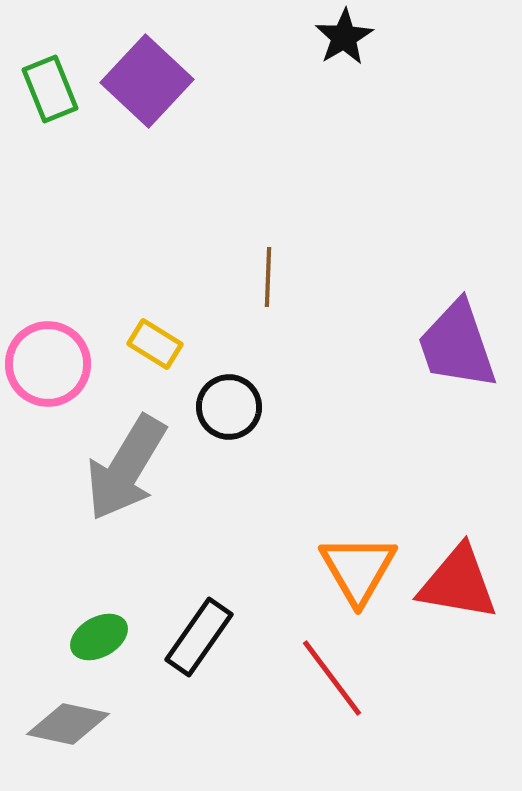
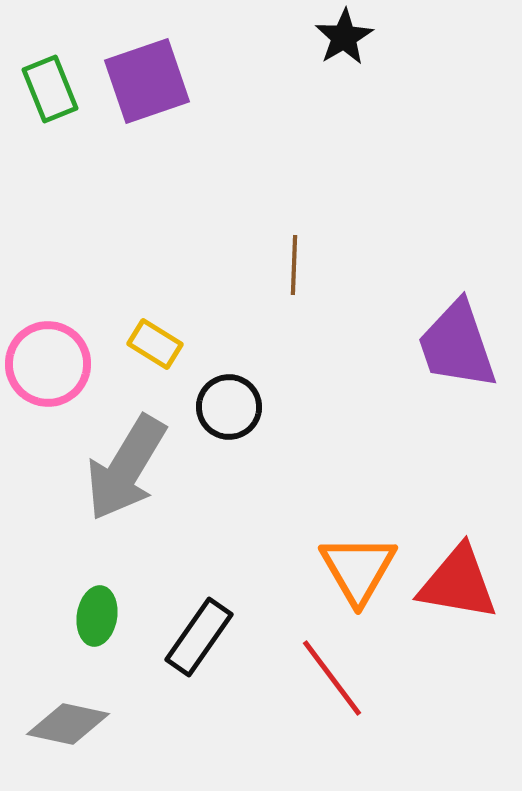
purple square: rotated 28 degrees clockwise
brown line: moved 26 px right, 12 px up
green ellipse: moved 2 px left, 21 px up; rotated 52 degrees counterclockwise
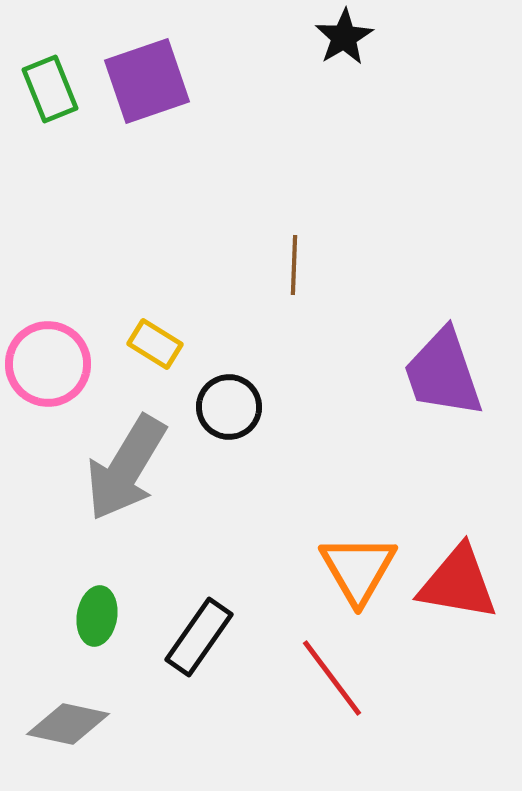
purple trapezoid: moved 14 px left, 28 px down
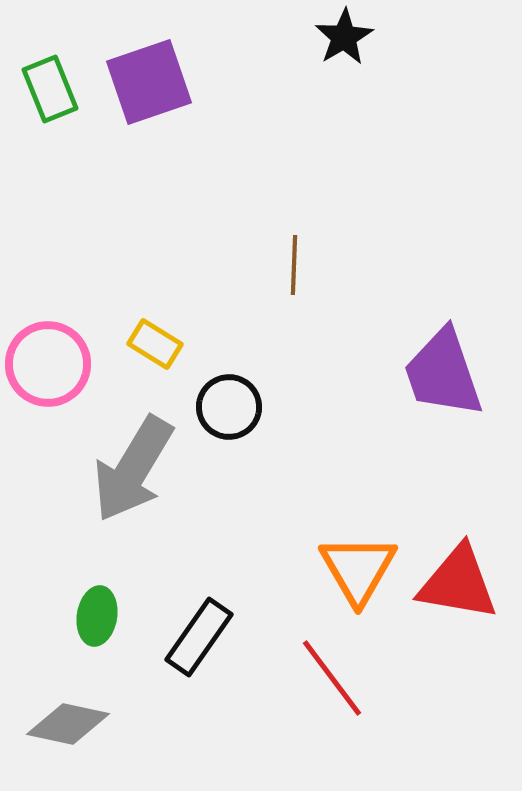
purple square: moved 2 px right, 1 px down
gray arrow: moved 7 px right, 1 px down
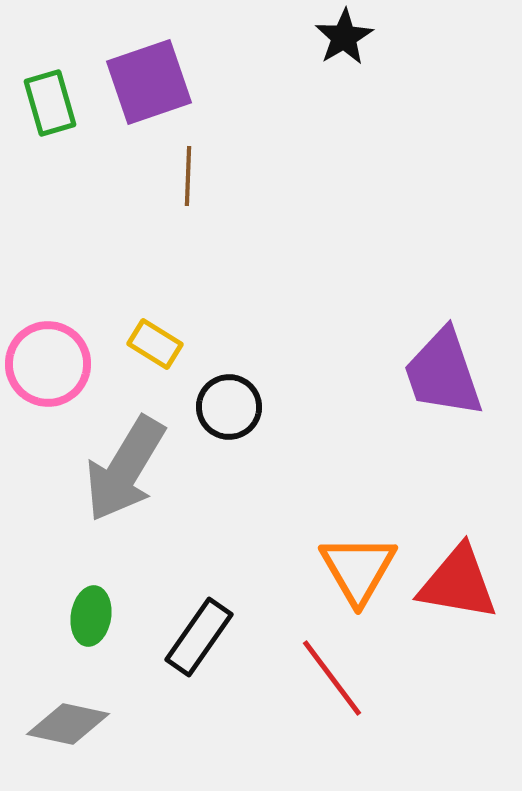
green rectangle: moved 14 px down; rotated 6 degrees clockwise
brown line: moved 106 px left, 89 px up
gray arrow: moved 8 px left
green ellipse: moved 6 px left
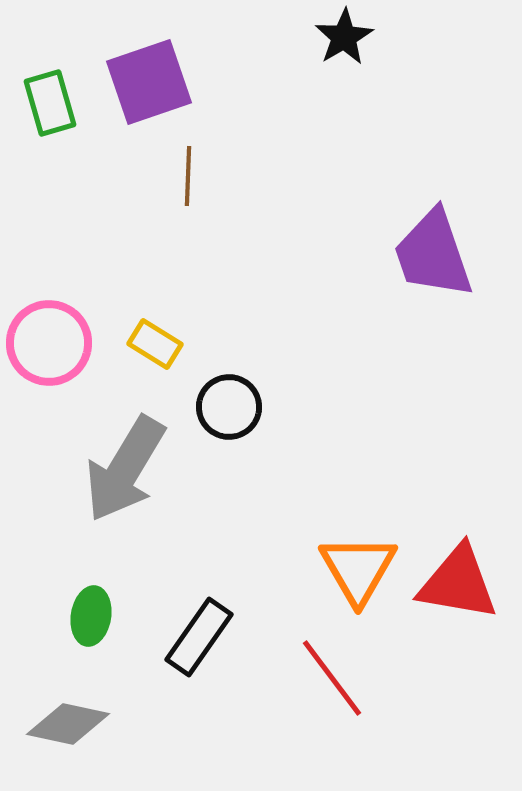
pink circle: moved 1 px right, 21 px up
purple trapezoid: moved 10 px left, 119 px up
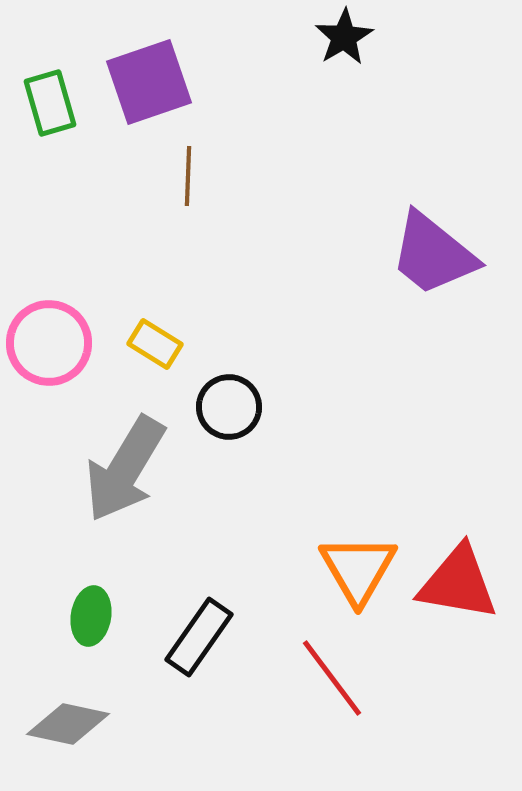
purple trapezoid: rotated 32 degrees counterclockwise
